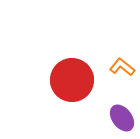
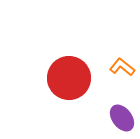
red circle: moved 3 px left, 2 px up
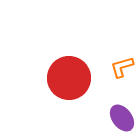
orange L-shape: rotated 55 degrees counterclockwise
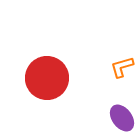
red circle: moved 22 px left
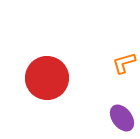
orange L-shape: moved 2 px right, 4 px up
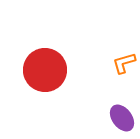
red circle: moved 2 px left, 8 px up
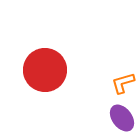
orange L-shape: moved 1 px left, 20 px down
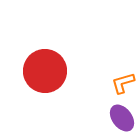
red circle: moved 1 px down
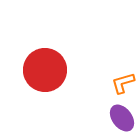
red circle: moved 1 px up
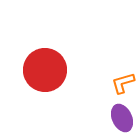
purple ellipse: rotated 12 degrees clockwise
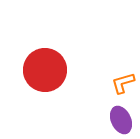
purple ellipse: moved 1 px left, 2 px down
